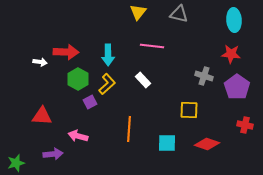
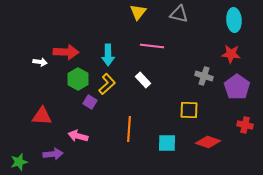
purple square: rotated 32 degrees counterclockwise
red diamond: moved 1 px right, 2 px up
green star: moved 3 px right, 1 px up
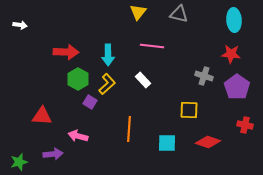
white arrow: moved 20 px left, 37 px up
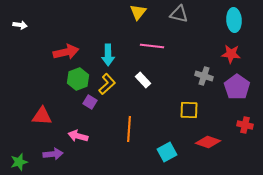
red arrow: rotated 15 degrees counterclockwise
green hexagon: rotated 10 degrees clockwise
cyan square: moved 9 px down; rotated 30 degrees counterclockwise
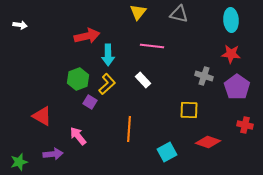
cyan ellipse: moved 3 px left
red arrow: moved 21 px right, 16 px up
red triangle: rotated 25 degrees clockwise
pink arrow: rotated 36 degrees clockwise
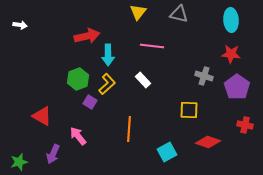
purple arrow: rotated 120 degrees clockwise
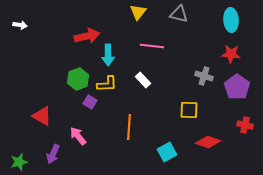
yellow L-shape: rotated 40 degrees clockwise
orange line: moved 2 px up
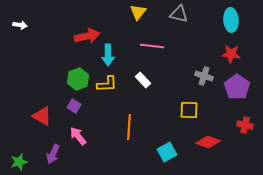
purple square: moved 16 px left, 4 px down
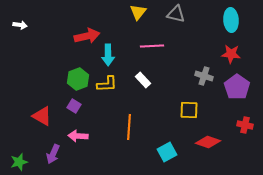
gray triangle: moved 3 px left
pink line: rotated 10 degrees counterclockwise
pink arrow: rotated 48 degrees counterclockwise
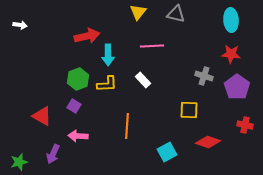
orange line: moved 2 px left, 1 px up
